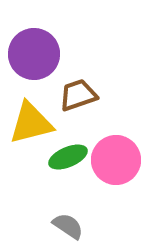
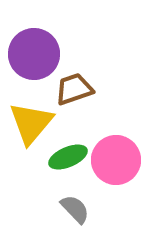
brown trapezoid: moved 4 px left, 6 px up
yellow triangle: rotated 36 degrees counterclockwise
gray semicircle: moved 7 px right, 17 px up; rotated 12 degrees clockwise
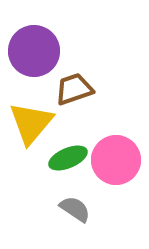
purple circle: moved 3 px up
green ellipse: moved 1 px down
gray semicircle: rotated 12 degrees counterclockwise
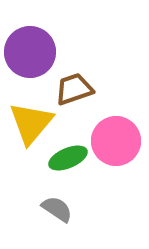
purple circle: moved 4 px left, 1 px down
pink circle: moved 19 px up
gray semicircle: moved 18 px left
